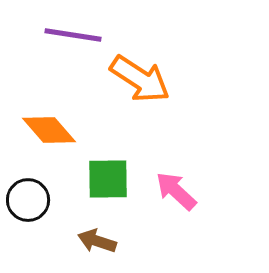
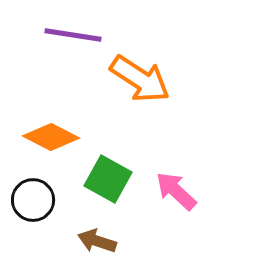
orange diamond: moved 2 px right, 7 px down; rotated 22 degrees counterclockwise
green square: rotated 30 degrees clockwise
black circle: moved 5 px right
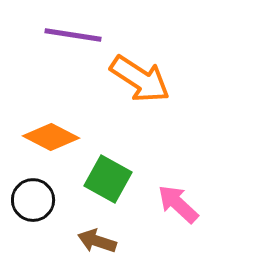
pink arrow: moved 2 px right, 13 px down
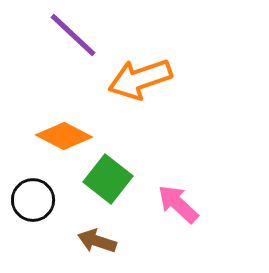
purple line: rotated 34 degrees clockwise
orange arrow: rotated 128 degrees clockwise
orange diamond: moved 13 px right, 1 px up
green square: rotated 9 degrees clockwise
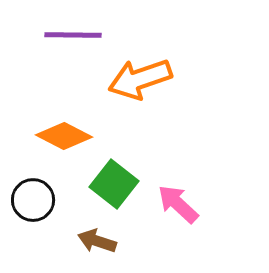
purple line: rotated 42 degrees counterclockwise
green square: moved 6 px right, 5 px down
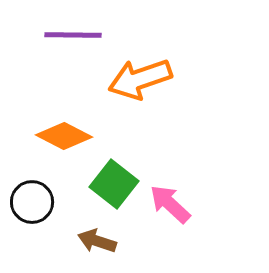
black circle: moved 1 px left, 2 px down
pink arrow: moved 8 px left
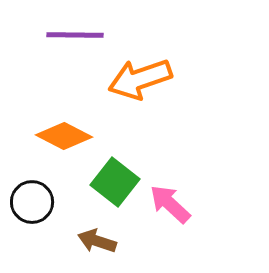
purple line: moved 2 px right
green square: moved 1 px right, 2 px up
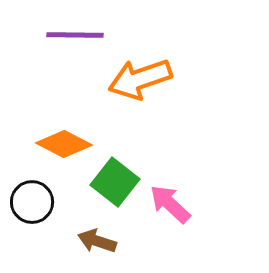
orange diamond: moved 8 px down
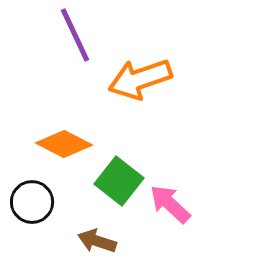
purple line: rotated 64 degrees clockwise
green square: moved 4 px right, 1 px up
